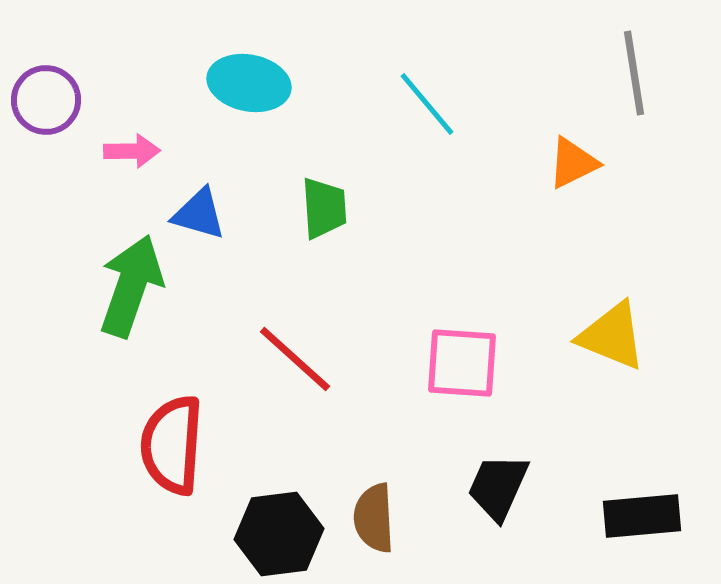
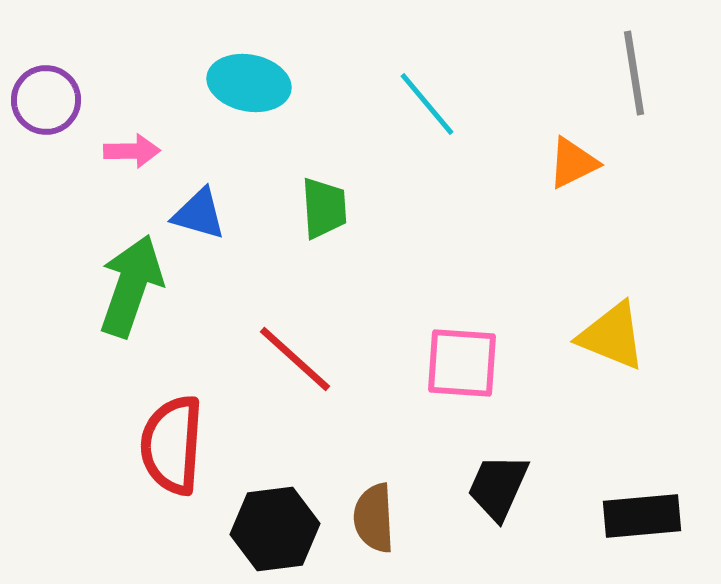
black hexagon: moved 4 px left, 5 px up
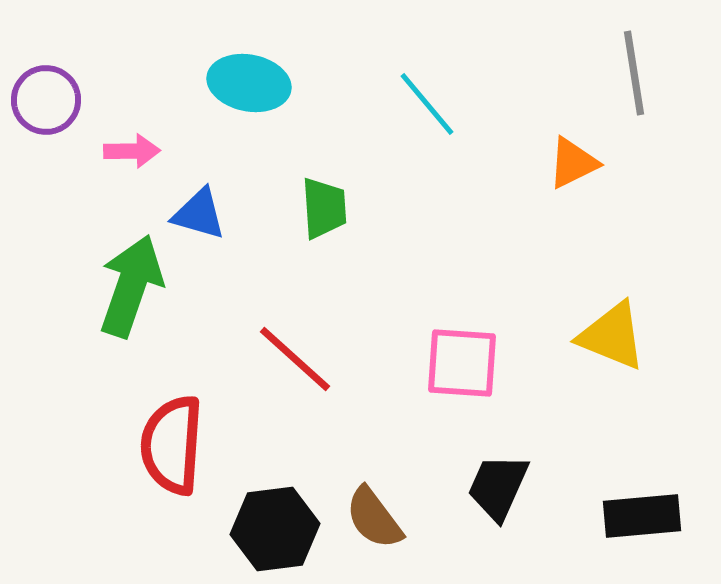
brown semicircle: rotated 34 degrees counterclockwise
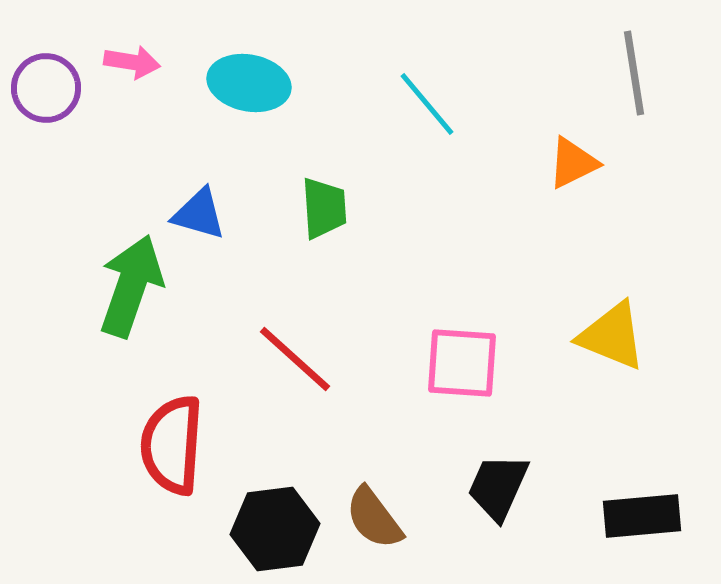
purple circle: moved 12 px up
pink arrow: moved 89 px up; rotated 10 degrees clockwise
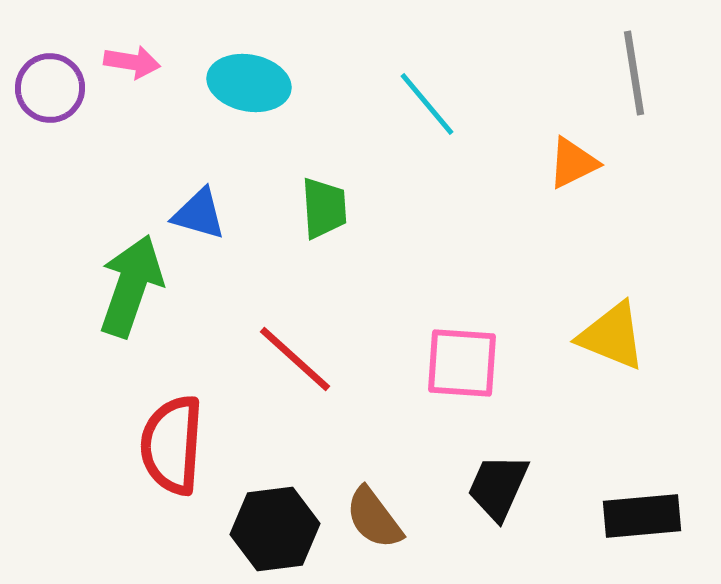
purple circle: moved 4 px right
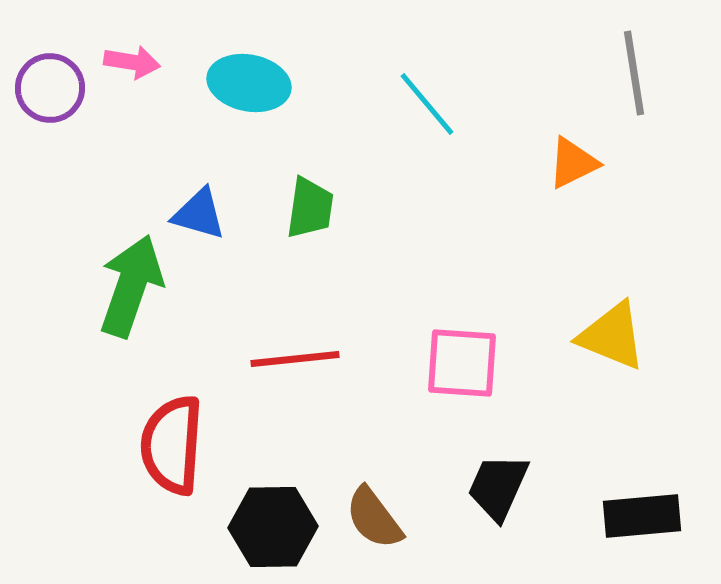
green trapezoid: moved 14 px left; rotated 12 degrees clockwise
red line: rotated 48 degrees counterclockwise
black hexagon: moved 2 px left, 2 px up; rotated 6 degrees clockwise
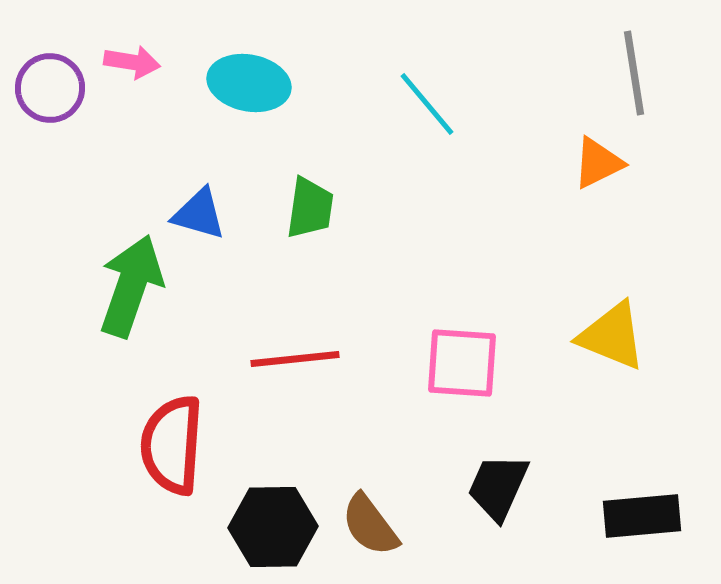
orange triangle: moved 25 px right
brown semicircle: moved 4 px left, 7 px down
